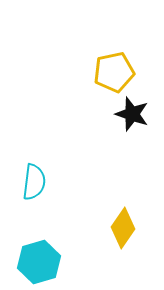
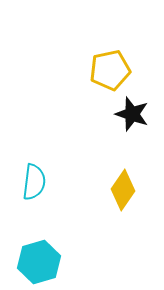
yellow pentagon: moved 4 px left, 2 px up
yellow diamond: moved 38 px up
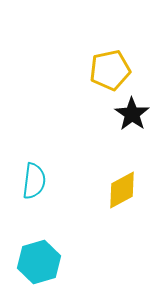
black star: rotated 16 degrees clockwise
cyan semicircle: moved 1 px up
yellow diamond: moved 1 px left; rotated 27 degrees clockwise
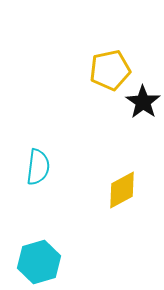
black star: moved 11 px right, 12 px up
cyan semicircle: moved 4 px right, 14 px up
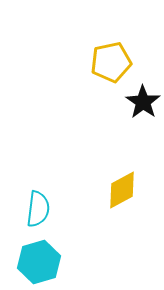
yellow pentagon: moved 1 px right, 8 px up
cyan semicircle: moved 42 px down
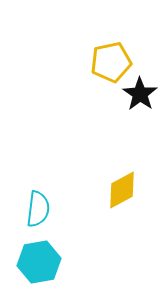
black star: moved 3 px left, 8 px up
cyan hexagon: rotated 6 degrees clockwise
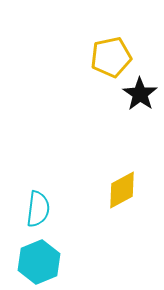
yellow pentagon: moved 5 px up
cyan hexagon: rotated 12 degrees counterclockwise
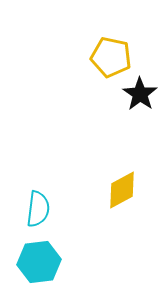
yellow pentagon: rotated 24 degrees clockwise
cyan hexagon: rotated 15 degrees clockwise
